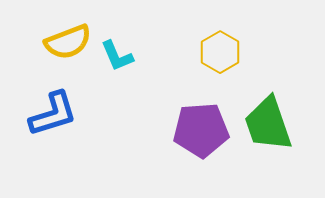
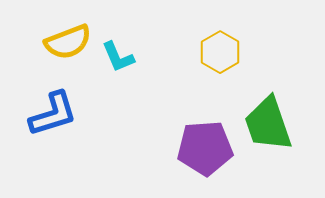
cyan L-shape: moved 1 px right, 1 px down
purple pentagon: moved 4 px right, 18 px down
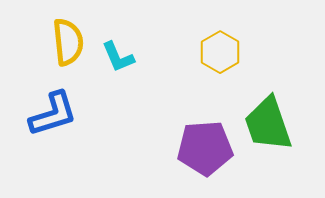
yellow semicircle: rotated 75 degrees counterclockwise
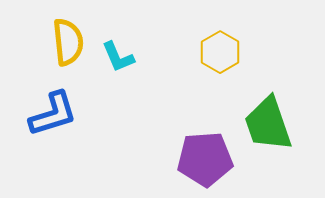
purple pentagon: moved 11 px down
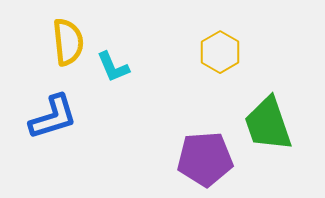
cyan L-shape: moved 5 px left, 10 px down
blue L-shape: moved 3 px down
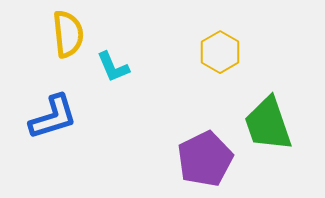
yellow semicircle: moved 8 px up
purple pentagon: rotated 22 degrees counterclockwise
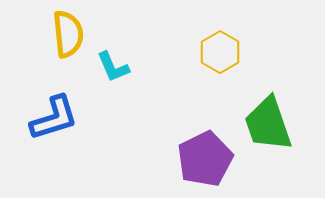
blue L-shape: moved 1 px right, 1 px down
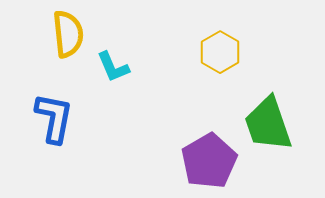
blue L-shape: rotated 62 degrees counterclockwise
purple pentagon: moved 4 px right, 2 px down; rotated 4 degrees counterclockwise
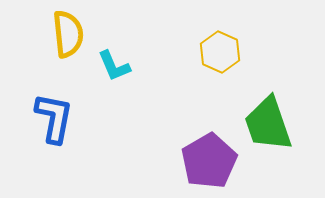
yellow hexagon: rotated 6 degrees counterclockwise
cyan L-shape: moved 1 px right, 1 px up
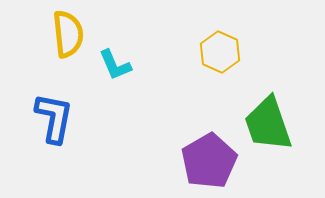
cyan L-shape: moved 1 px right, 1 px up
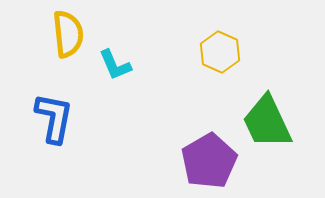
green trapezoid: moved 1 px left, 2 px up; rotated 6 degrees counterclockwise
